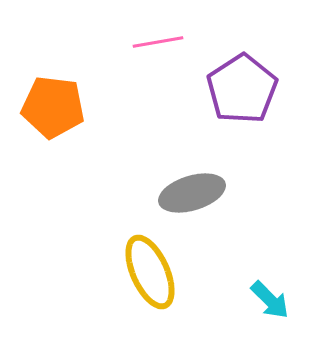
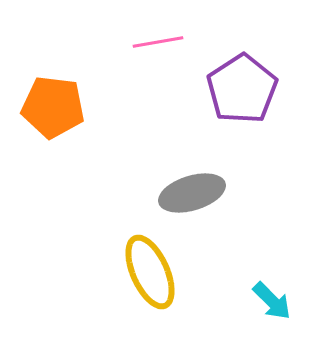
cyan arrow: moved 2 px right, 1 px down
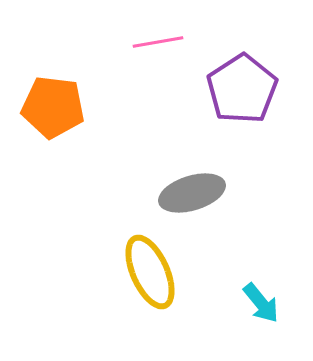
cyan arrow: moved 11 px left, 2 px down; rotated 6 degrees clockwise
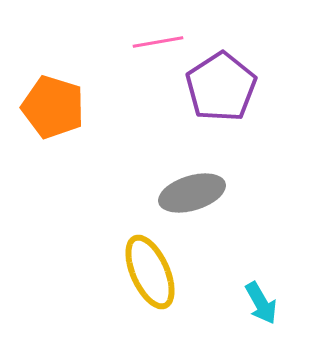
purple pentagon: moved 21 px left, 2 px up
orange pentagon: rotated 10 degrees clockwise
cyan arrow: rotated 9 degrees clockwise
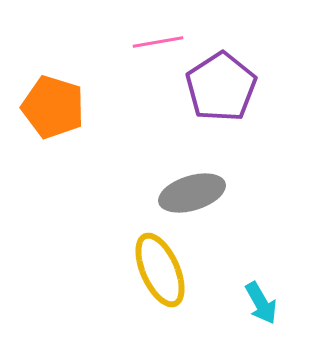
yellow ellipse: moved 10 px right, 2 px up
